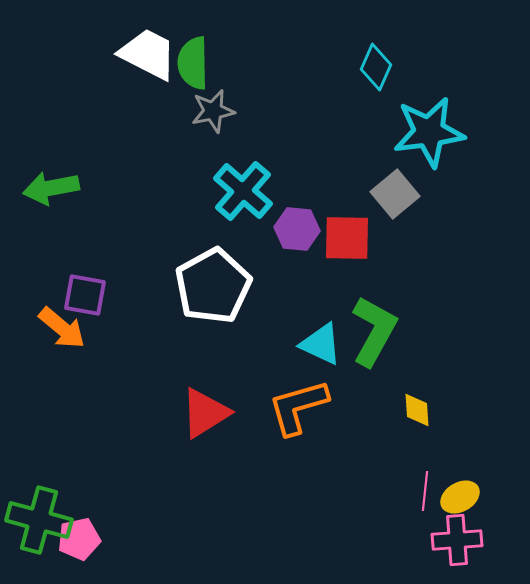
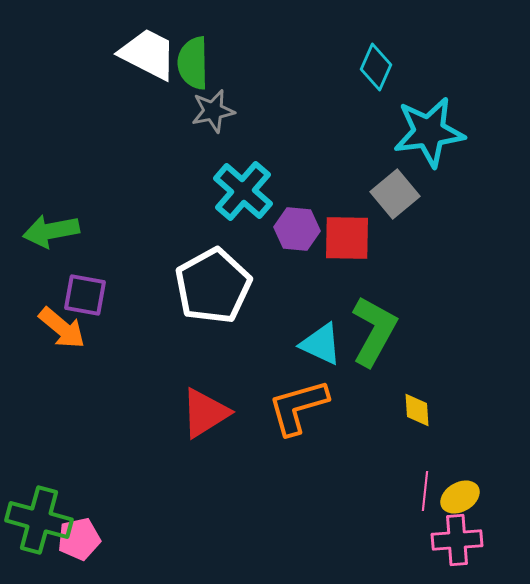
green arrow: moved 43 px down
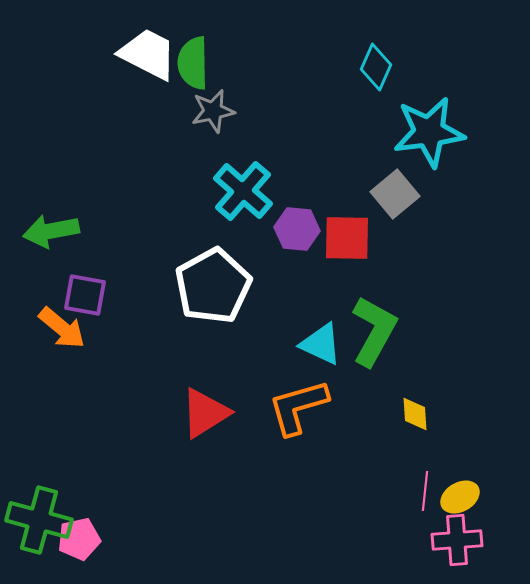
yellow diamond: moved 2 px left, 4 px down
